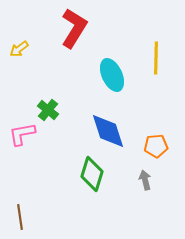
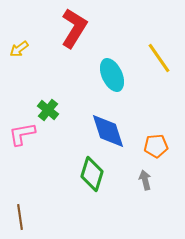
yellow line: moved 3 px right; rotated 36 degrees counterclockwise
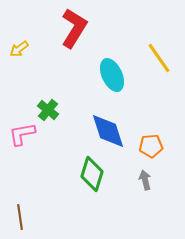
orange pentagon: moved 5 px left
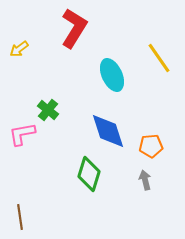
green diamond: moved 3 px left
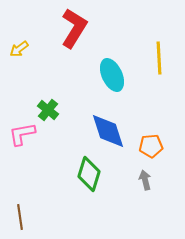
yellow line: rotated 32 degrees clockwise
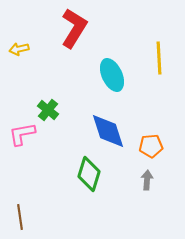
yellow arrow: rotated 24 degrees clockwise
gray arrow: moved 2 px right; rotated 18 degrees clockwise
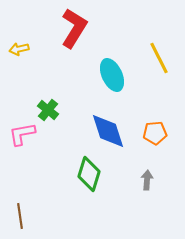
yellow line: rotated 24 degrees counterclockwise
orange pentagon: moved 4 px right, 13 px up
brown line: moved 1 px up
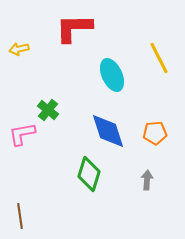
red L-shape: rotated 123 degrees counterclockwise
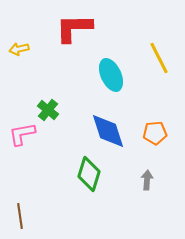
cyan ellipse: moved 1 px left
